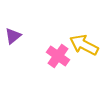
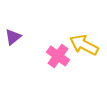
purple triangle: moved 1 px down
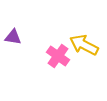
purple triangle: rotated 48 degrees clockwise
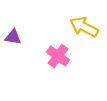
yellow arrow: moved 18 px up
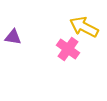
pink cross: moved 10 px right, 7 px up
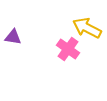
yellow arrow: moved 3 px right, 1 px down
